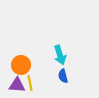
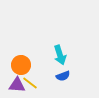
blue semicircle: rotated 96 degrees counterclockwise
yellow line: rotated 42 degrees counterclockwise
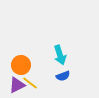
purple triangle: rotated 30 degrees counterclockwise
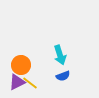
purple triangle: moved 3 px up
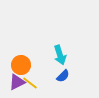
blue semicircle: rotated 24 degrees counterclockwise
